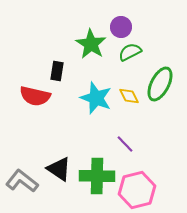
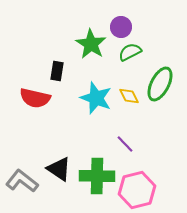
red semicircle: moved 2 px down
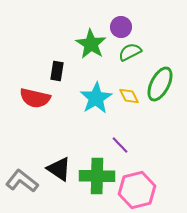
cyan star: rotated 20 degrees clockwise
purple line: moved 5 px left, 1 px down
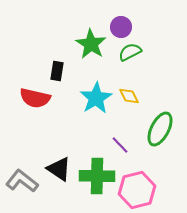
green ellipse: moved 45 px down
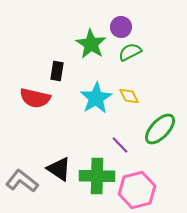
green ellipse: rotated 16 degrees clockwise
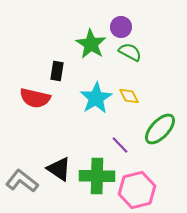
green semicircle: rotated 55 degrees clockwise
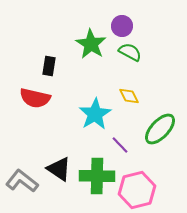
purple circle: moved 1 px right, 1 px up
black rectangle: moved 8 px left, 5 px up
cyan star: moved 1 px left, 16 px down
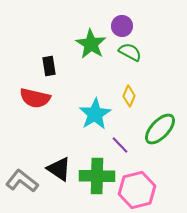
black rectangle: rotated 18 degrees counterclockwise
yellow diamond: rotated 50 degrees clockwise
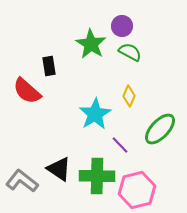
red semicircle: moved 8 px left, 7 px up; rotated 28 degrees clockwise
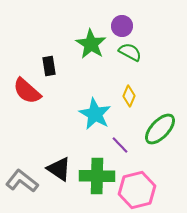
cyan star: rotated 12 degrees counterclockwise
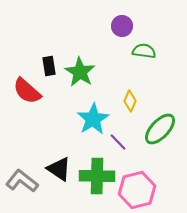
green star: moved 11 px left, 28 px down
green semicircle: moved 14 px right, 1 px up; rotated 20 degrees counterclockwise
yellow diamond: moved 1 px right, 5 px down
cyan star: moved 2 px left, 5 px down; rotated 12 degrees clockwise
purple line: moved 2 px left, 3 px up
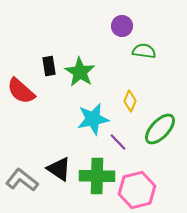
red semicircle: moved 6 px left
cyan star: rotated 20 degrees clockwise
gray L-shape: moved 1 px up
